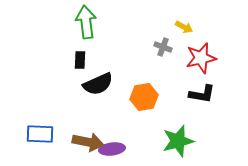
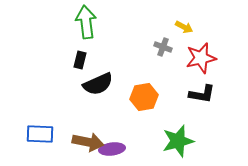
black rectangle: rotated 12 degrees clockwise
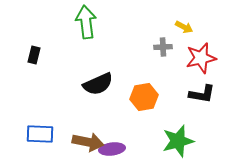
gray cross: rotated 24 degrees counterclockwise
black rectangle: moved 46 px left, 5 px up
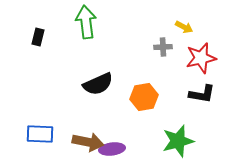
black rectangle: moved 4 px right, 18 px up
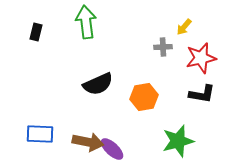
yellow arrow: rotated 102 degrees clockwise
black rectangle: moved 2 px left, 5 px up
purple ellipse: rotated 50 degrees clockwise
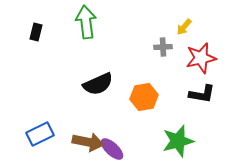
blue rectangle: rotated 28 degrees counterclockwise
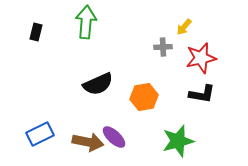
green arrow: rotated 12 degrees clockwise
purple ellipse: moved 2 px right, 12 px up
